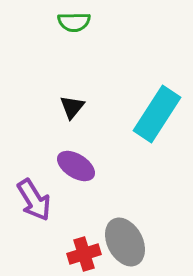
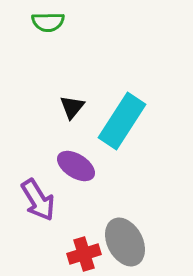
green semicircle: moved 26 px left
cyan rectangle: moved 35 px left, 7 px down
purple arrow: moved 4 px right
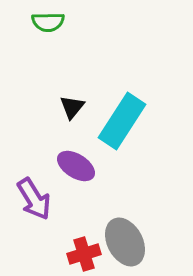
purple arrow: moved 4 px left, 1 px up
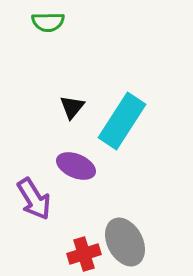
purple ellipse: rotated 9 degrees counterclockwise
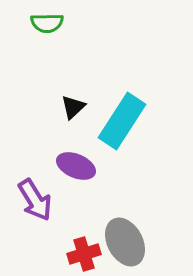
green semicircle: moved 1 px left, 1 px down
black triangle: moved 1 px right; rotated 8 degrees clockwise
purple arrow: moved 1 px right, 1 px down
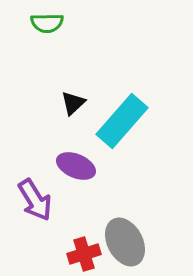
black triangle: moved 4 px up
cyan rectangle: rotated 8 degrees clockwise
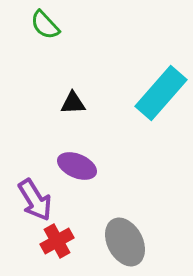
green semicircle: moved 2 px left, 2 px down; rotated 48 degrees clockwise
black triangle: rotated 40 degrees clockwise
cyan rectangle: moved 39 px right, 28 px up
purple ellipse: moved 1 px right
red cross: moved 27 px left, 13 px up; rotated 12 degrees counterclockwise
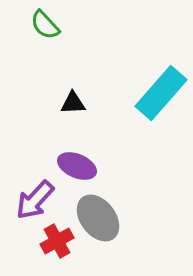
purple arrow: rotated 75 degrees clockwise
gray ellipse: moved 27 px left, 24 px up; rotated 9 degrees counterclockwise
